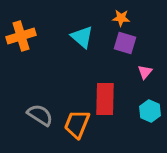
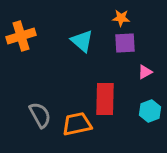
cyan triangle: moved 4 px down
purple square: rotated 20 degrees counterclockwise
pink triangle: rotated 21 degrees clockwise
cyan hexagon: rotated 15 degrees clockwise
gray semicircle: rotated 28 degrees clockwise
orange trapezoid: rotated 56 degrees clockwise
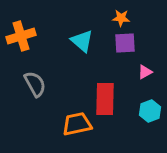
gray semicircle: moved 5 px left, 31 px up
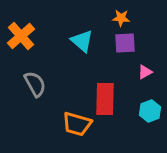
orange cross: rotated 24 degrees counterclockwise
orange trapezoid: rotated 152 degrees counterclockwise
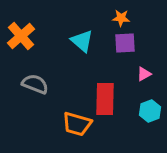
pink triangle: moved 1 px left, 2 px down
gray semicircle: rotated 40 degrees counterclockwise
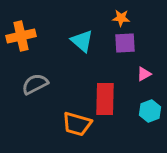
orange cross: rotated 28 degrees clockwise
gray semicircle: rotated 48 degrees counterclockwise
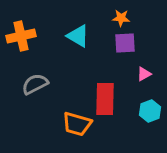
cyan triangle: moved 4 px left, 5 px up; rotated 10 degrees counterclockwise
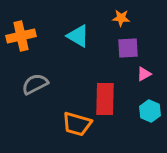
purple square: moved 3 px right, 5 px down
cyan hexagon: rotated 15 degrees counterclockwise
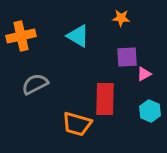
purple square: moved 1 px left, 9 px down
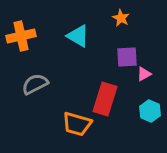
orange star: rotated 24 degrees clockwise
red rectangle: rotated 16 degrees clockwise
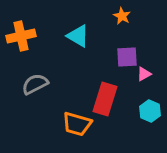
orange star: moved 1 px right, 2 px up
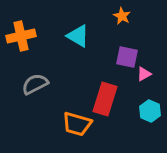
purple square: rotated 15 degrees clockwise
